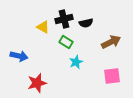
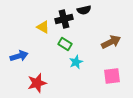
black semicircle: moved 2 px left, 13 px up
green rectangle: moved 1 px left, 2 px down
blue arrow: rotated 30 degrees counterclockwise
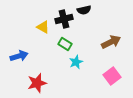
pink square: rotated 30 degrees counterclockwise
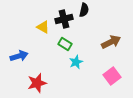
black semicircle: rotated 64 degrees counterclockwise
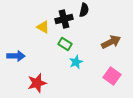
blue arrow: moved 3 px left; rotated 18 degrees clockwise
pink square: rotated 18 degrees counterclockwise
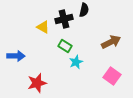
green rectangle: moved 2 px down
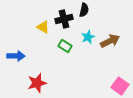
brown arrow: moved 1 px left, 1 px up
cyan star: moved 12 px right, 25 px up
pink square: moved 8 px right, 10 px down
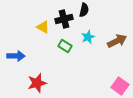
brown arrow: moved 7 px right
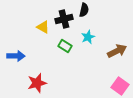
brown arrow: moved 10 px down
